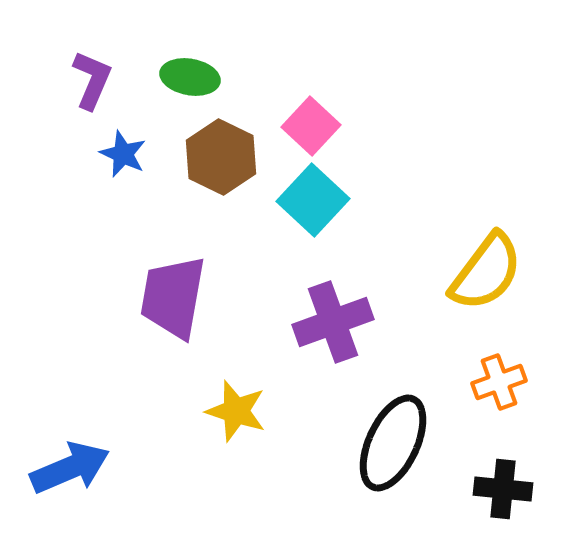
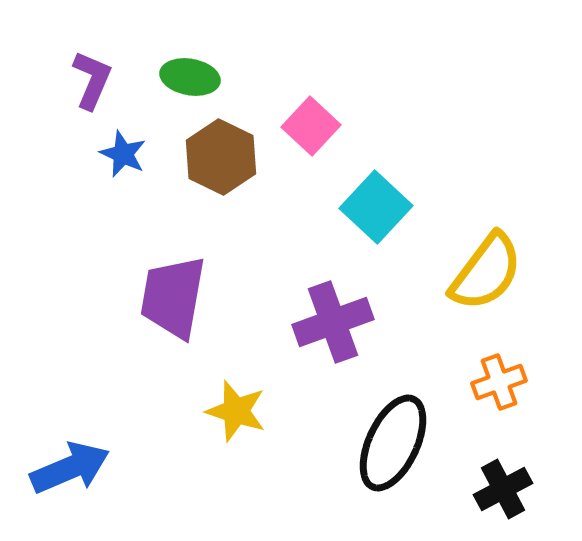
cyan square: moved 63 px right, 7 px down
black cross: rotated 34 degrees counterclockwise
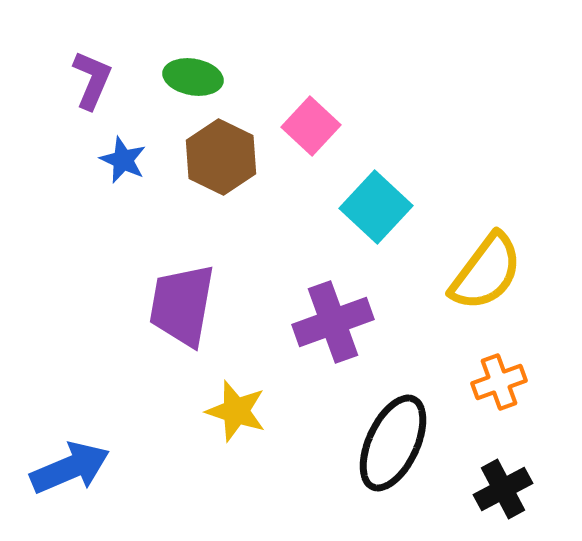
green ellipse: moved 3 px right
blue star: moved 6 px down
purple trapezoid: moved 9 px right, 8 px down
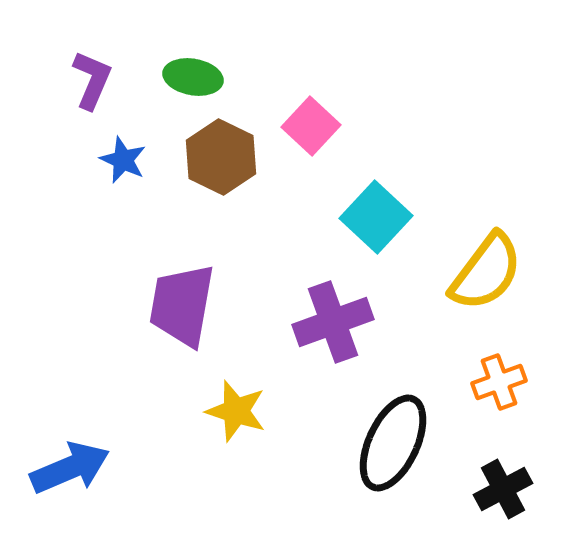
cyan square: moved 10 px down
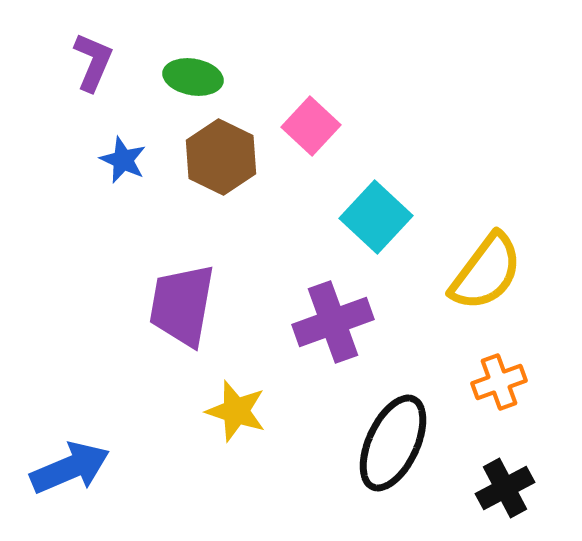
purple L-shape: moved 1 px right, 18 px up
black cross: moved 2 px right, 1 px up
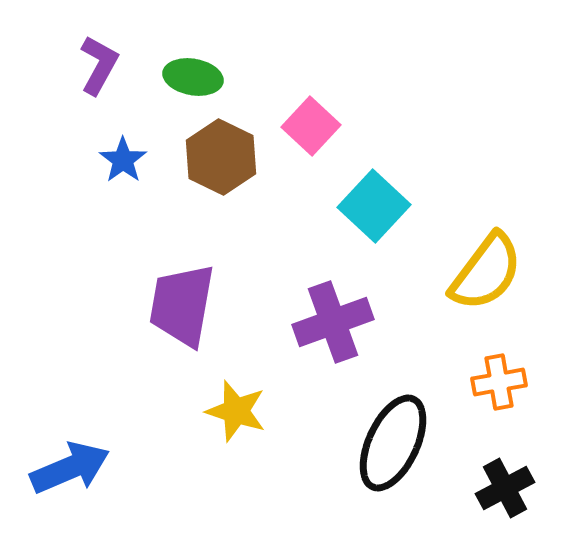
purple L-shape: moved 6 px right, 3 px down; rotated 6 degrees clockwise
blue star: rotated 12 degrees clockwise
cyan square: moved 2 px left, 11 px up
orange cross: rotated 10 degrees clockwise
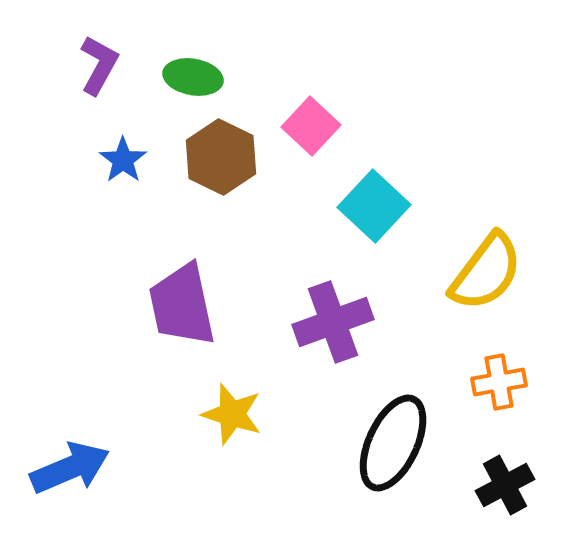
purple trapezoid: rotated 22 degrees counterclockwise
yellow star: moved 4 px left, 3 px down
black cross: moved 3 px up
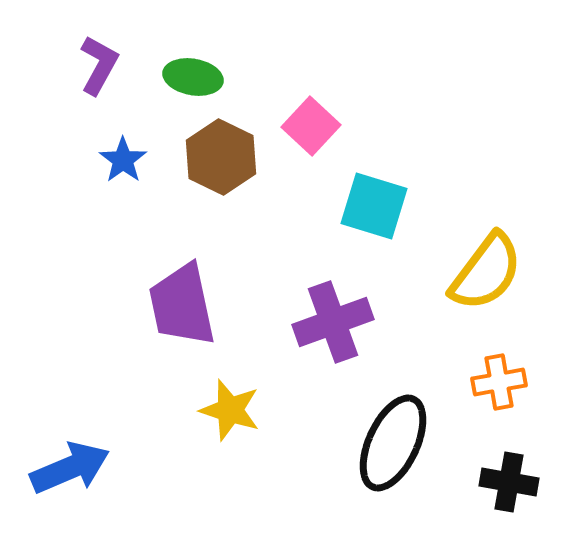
cyan square: rotated 26 degrees counterclockwise
yellow star: moved 2 px left, 4 px up
black cross: moved 4 px right, 3 px up; rotated 38 degrees clockwise
